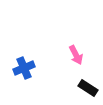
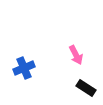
black rectangle: moved 2 px left
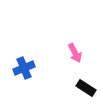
pink arrow: moved 1 px left, 2 px up
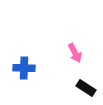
blue cross: rotated 25 degrees clockwise
